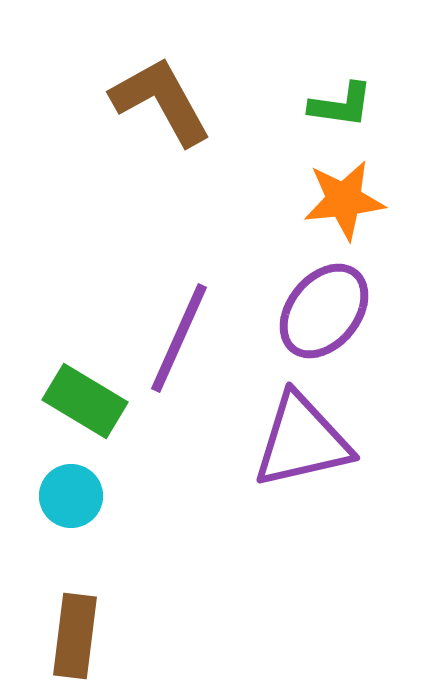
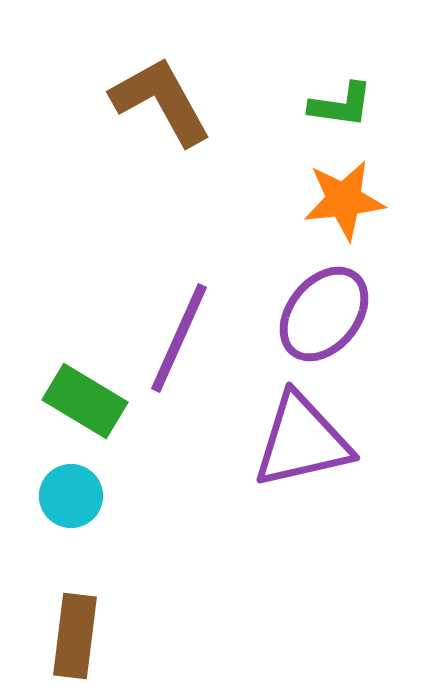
purple ellipse: moved 3 px down
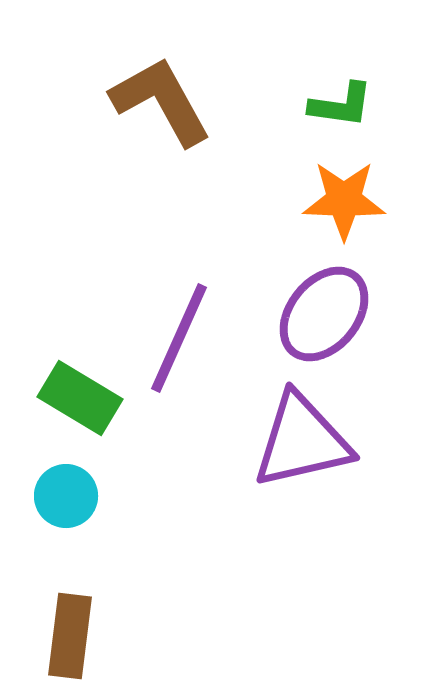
orange star: rotated 8 degrees clockwise
green rectangle: moved 5 px left, 3 px up
cyan circle: moved 5 px left
brown rectangle: moved 5 px left
